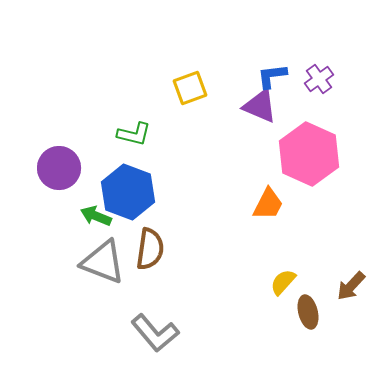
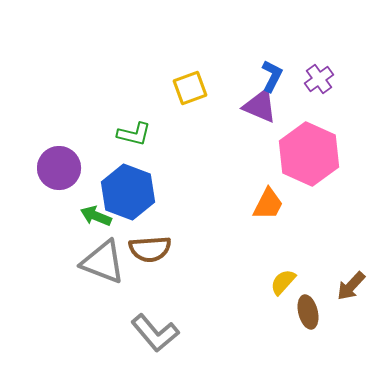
blue L-shape: rotated 124 degrees clockwise
brown semicircle: rotated 78 degrees clockwise
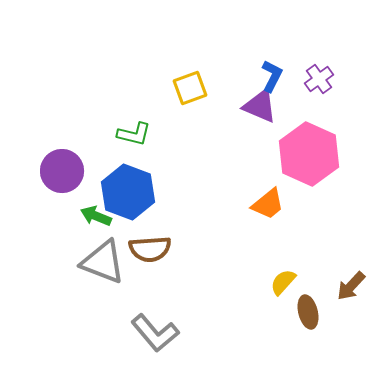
purple circle: moved 3 px right, 3 px down
orange trapezoid: rotated 24 degrees clockwise
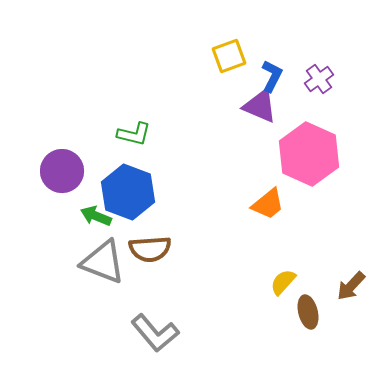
yellow square: moved 39 px right, 32 px up
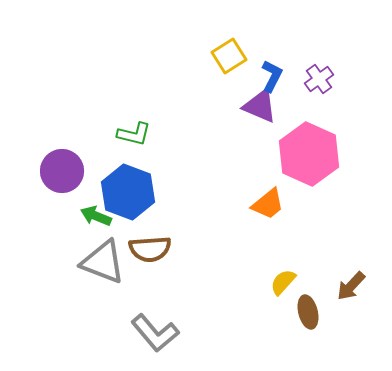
yellow square: rotated 12 degrees counterclockwise
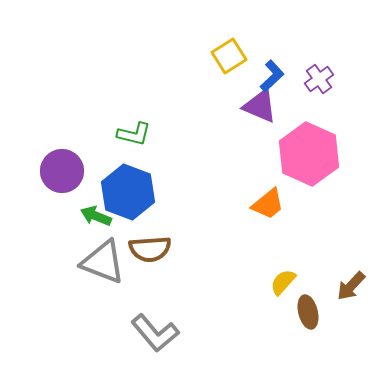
blue L-shape: rotated 20 degrees clockwise
